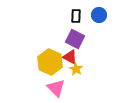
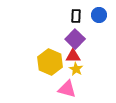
purple square: rotated 18 degrees clockwise
red triangle: moved 3 px right, 1 px up; rotated 28 degrees counterclockwise
pink triangle: moved 11 px right, 1 px down; rotated 30 degrees counterclockwise
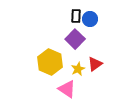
blue circle: moved 9 px left, 4 px down
red triangle: moved 22 px right, 8 px down; rotated 35 degrees counterclockwise
yellow star: moved 2 px right; rotated 16 degrees clockwise
pink triangle: rotated 18 degrees clockwise
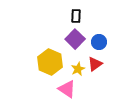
blue circle: moved 9 px right, 23 px down
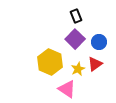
black rectangle: rotated 24 degrees counterclockwise
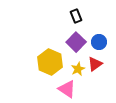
purple square: moved 1 px right, 3 px down
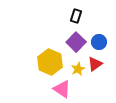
black rectangle: rotated 40 degrees clockwise
pink triangle: moved 5 px left
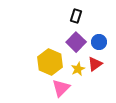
pink triangle: moved 1 px left, 1 px up; rotated 42 degrees clockwise
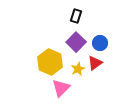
blue circle: moved 1 px right, 1 px down
red triangle: moved 1 px up
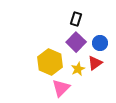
black rectangle: moved 3 px down
